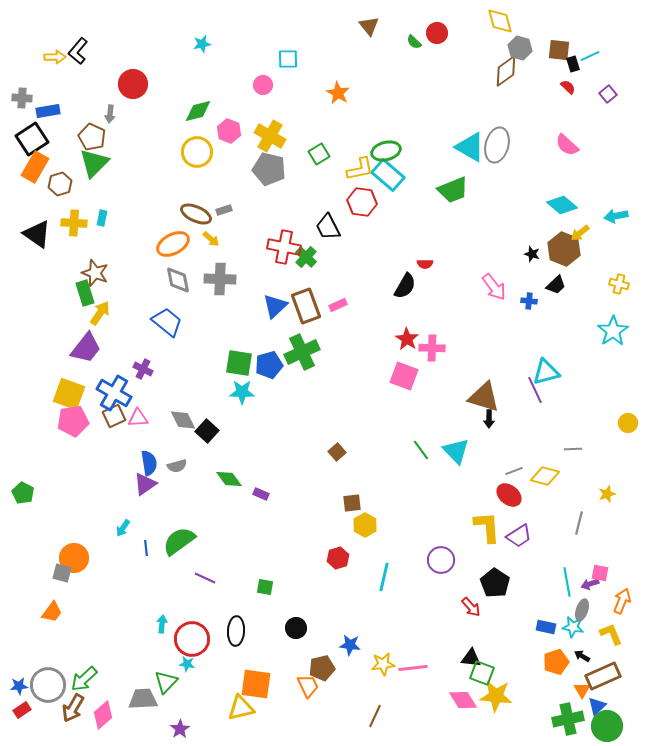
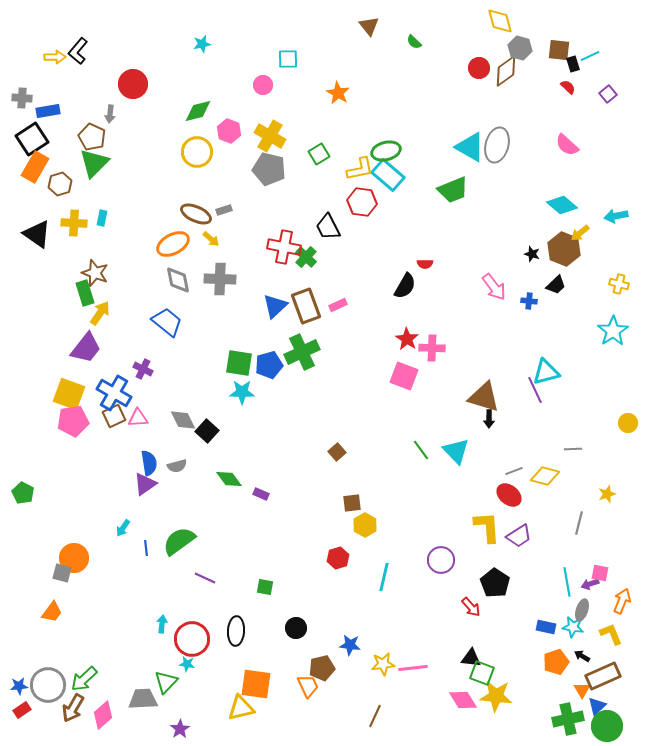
red circle at (437, 33): moved 42 px right, 35 px down
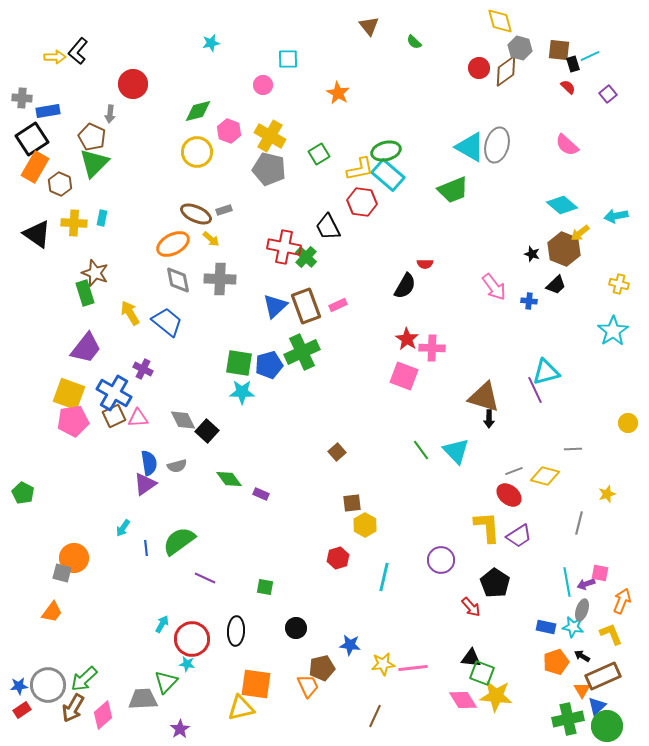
cyan star at (202, 44): moved 9 px right, 1 px up
brown hexagon at (60, 184): rotated 20 degrees counterclockwise
yellow arrow at (100, 313): moved 30 px right; rotated 65 degrees counterclockwise
purple arrow at (590, 584): moved 4 px left
cyan arrow at (162, 624): rotated 24 degrees clockwise
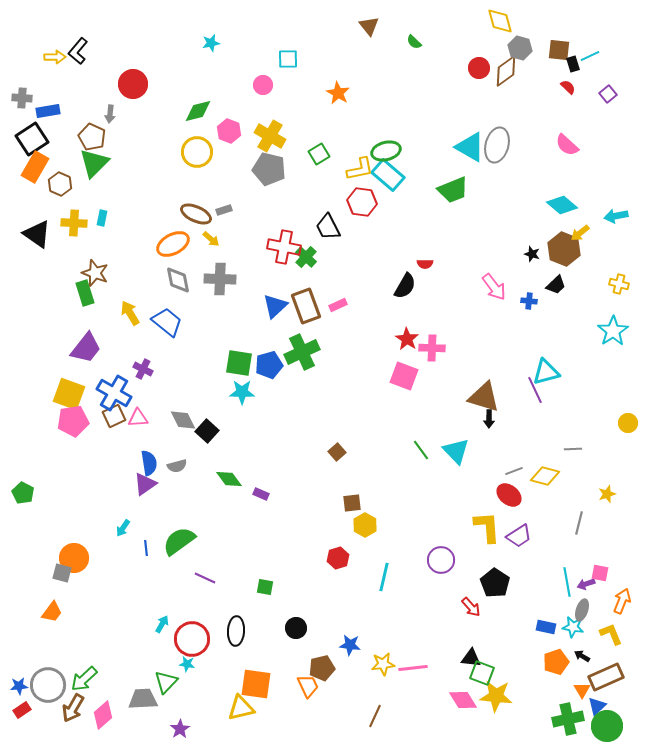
brown rectangle at (603, 676): moved 3 px right, 1 px down
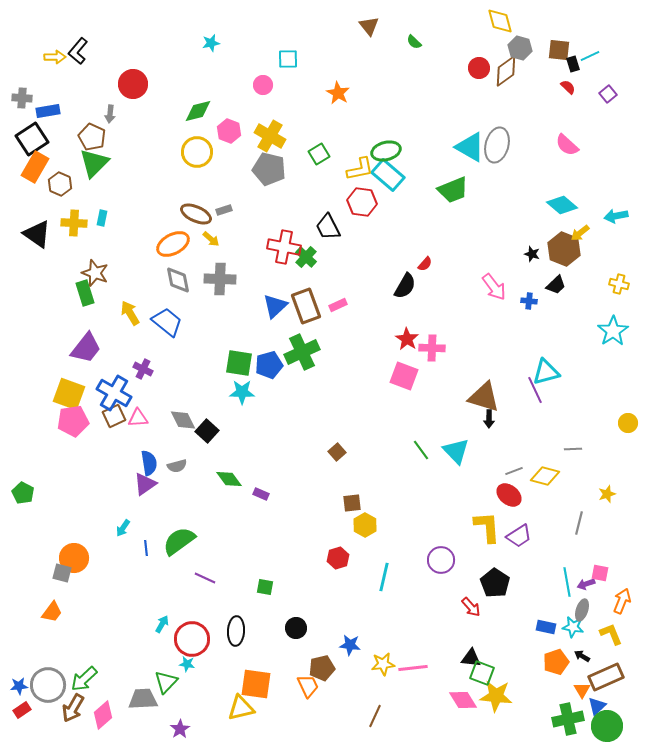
red semicircle at (425, 264): rotated 49 degrees counterclockwise
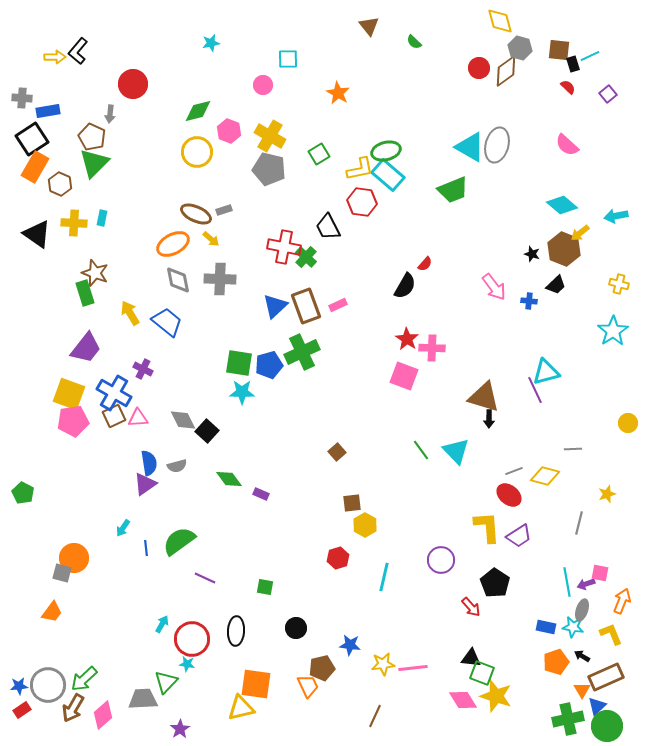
yellow star at (496, 696): rotated 12 degrees clockwise
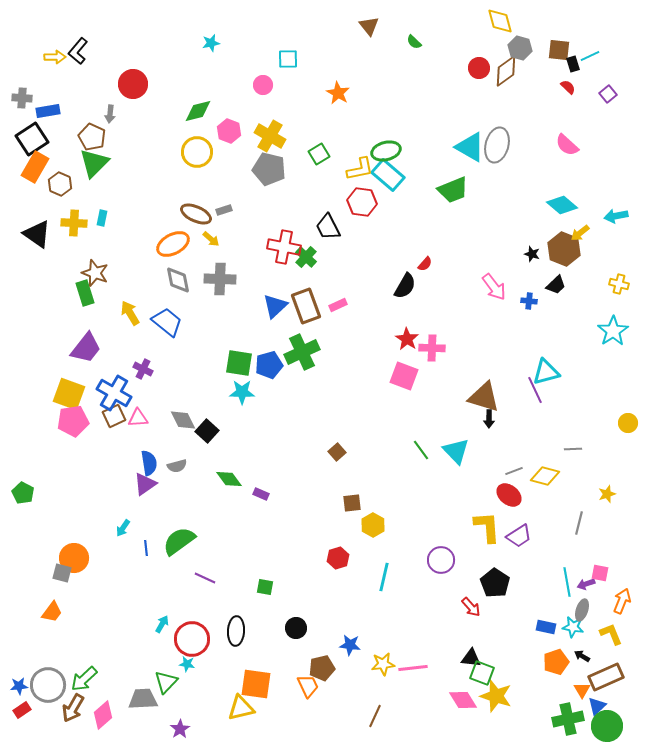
yellow hexagon at (365, 525): moved 8 px right
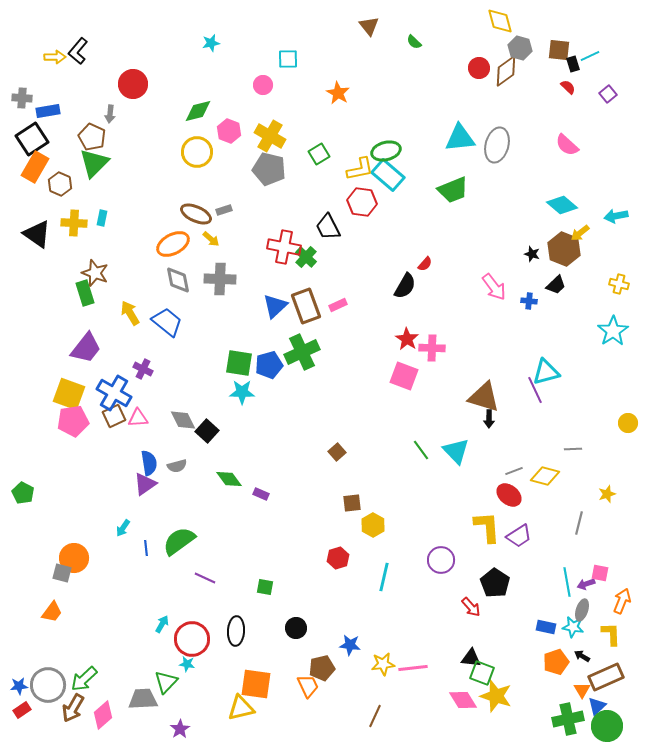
cyan triangle at (470, 147): moved 10 px left, 9 px up; rotated 36 degrees counterclockwise
yellow L-shape at (611, 634): rotated 20 degrees clockwise
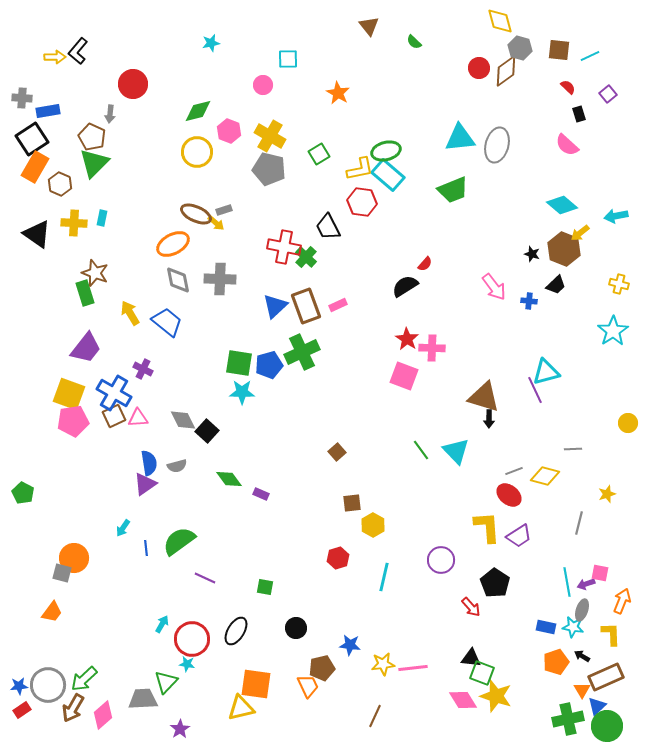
black rectangle at (573, 64): moved 6 px right, 50 px down
yellow arrow at (211, 239): moved 5 px right, 16 px up
black semicircle at (405, 286): rotated 152 degrees counterclockwise
black ellipse at (236, 631): rotated 28 degrees clockwise
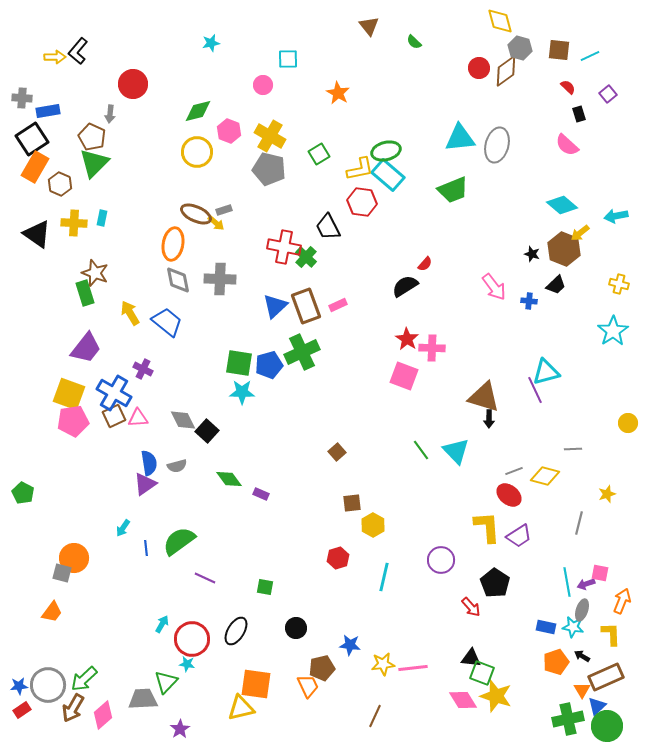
orange ellipse at (173, 244): rotated 52 degrees counterclockwise
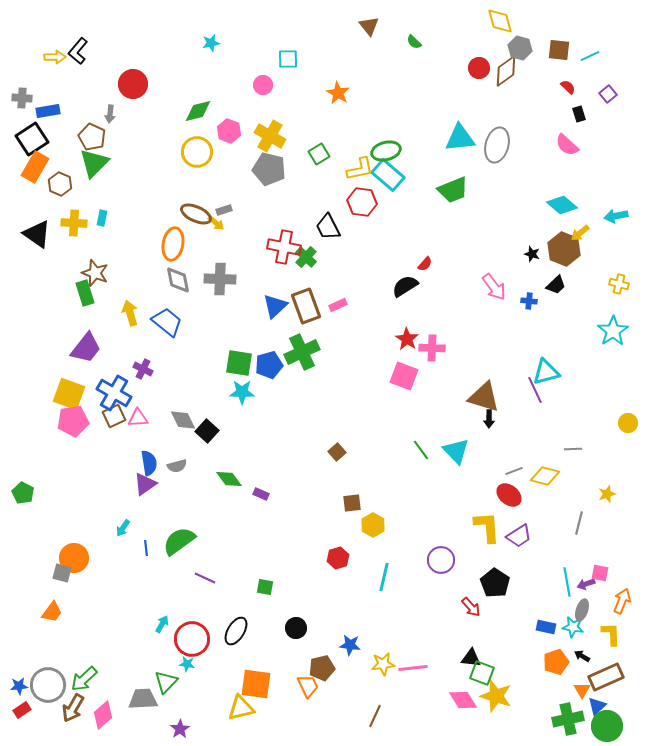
yellow arrow at (130, 313): rotated 15 degrees clockwise
